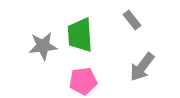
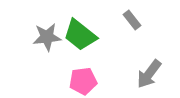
green trapezoid: rotated 48 degrees counterclockwise
gray star: moved 4 px right, 9 px up
gray arrow: moved 7 px right, 7 px down
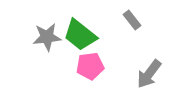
pink pentagon: moved 7 px right, 15 px up
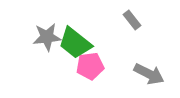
green trapezoid: moved 5 px left, 8 px down
gray arrow: rotated 100 degrees counterclockwise
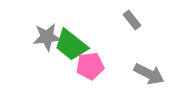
green trapezoid: moved 4 px left, 2 px down
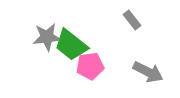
gray arrow: moved 1 px left, 2 px up
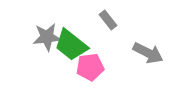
gray rectangle: moved 24 px left
pink pentagon: moved 1 px down
gray arrow: moved 19 px up
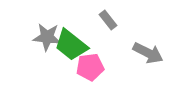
gray star: rotated 12 degrees clockwise
